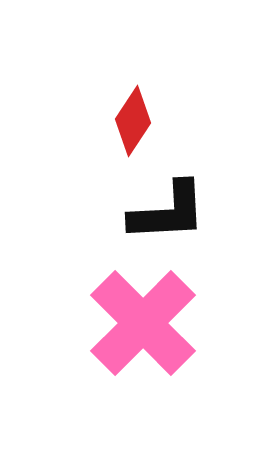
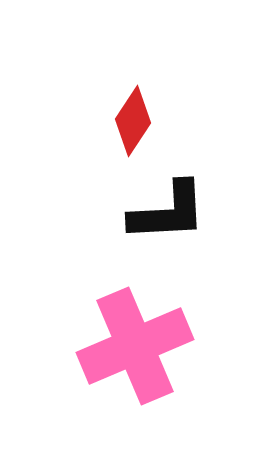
pink cross: moved 8 px left, 23 px down; rotated 22 degrees clockwise
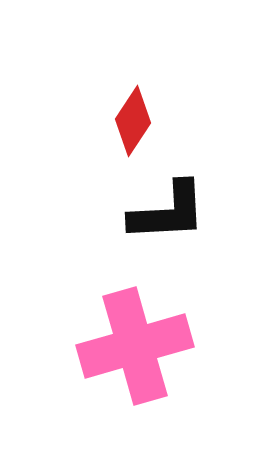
pink cross: rotated 7 degrees clockwise
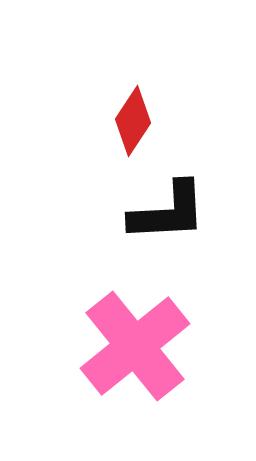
pink cross: rotated 23 degrees counterclockwise
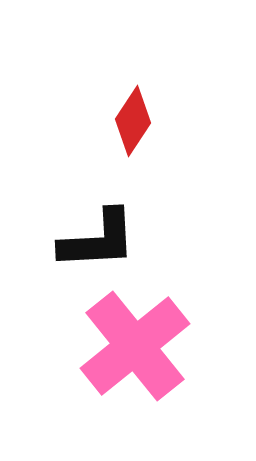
black L-shape: moved 70 px left, 28 px down
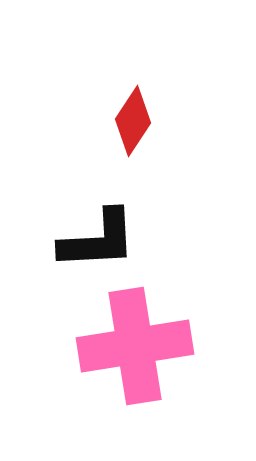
pink cross: rotated 30 degrees clockwise
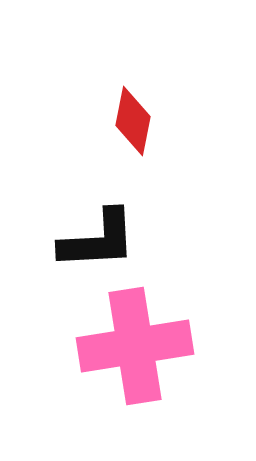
red diamond: rotated 22 degrees counterclockwise
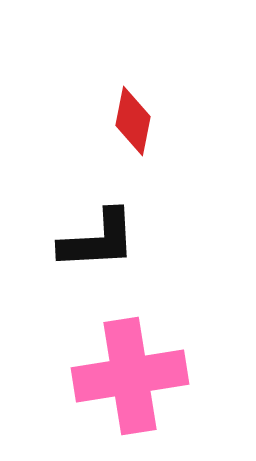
pink cross: moved 5 px left, 30 px down
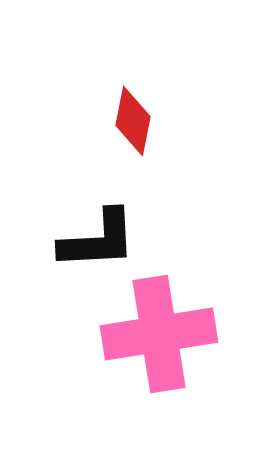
pink cross: moved 29 px right, 42 px up
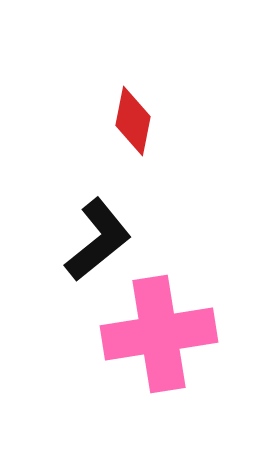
black L-shape: rotated 36 degrees counterclockwise
